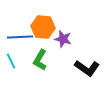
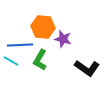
blue line: moved 8 px down
cyan line: rotated 35 degrees counterclockwise
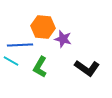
green L-shape: moved 7 px down
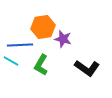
orange hexagon: rotated 15 degrees counterclockwise
green L-shape: moved 1 px right, 2 px up
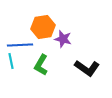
cyan line: rotated 49 degrees clockwise
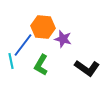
orange hexagon: rotated 15 degrees clockwise
blue line: moved 3 px right; rotated 50 degrees counterclockwise
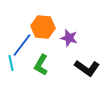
purple star: moved 6 px right, 1 px up
blue line: moved 1 px left
cyan line: moved 2 px down
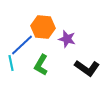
purple star: moved 2 px left, 1 px down
blue line: rotated 10 degrees clockwise
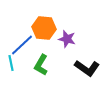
orange hexagon: moved 1 px right, 1 px down
